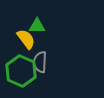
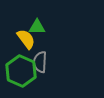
green triangle: moved 1 px down
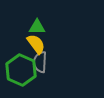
yellow semicircle: moved 10 px right, 5 px down
green hexagon: moved 1 px up
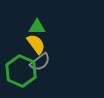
gray semicircle: rotated 130 degrees counterclockwise
green hexagon: moved 1 px down
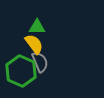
yellow semicircle: moved 2 px left
gray semicircle: rotated 75 degrees counterclockwise
